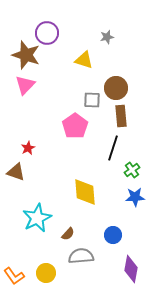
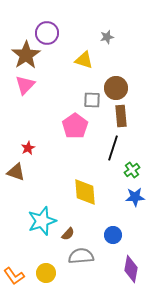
brown star: rotated 20 degrees clockwise
cyan star: moved 5 px right, 3 px down; rotated 8 degrees clockwise
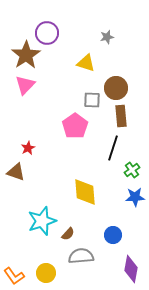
yellow triangle: moved 2 px right, 3 px down
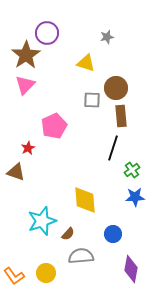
pink pentagon: moved 21 px left; rotated 10 degrees clockwise
yellow diamond: moved 8 px down
blue circle: moved 1 px up
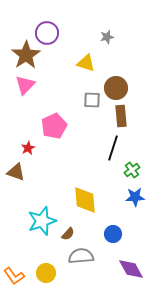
purple diamond: rotated 40 degrees counterclockwise
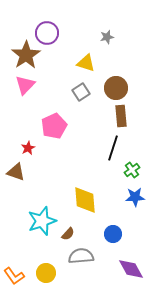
gray square: moved 11 px left, 8 px up; rotated 36 degrees counterclockwise
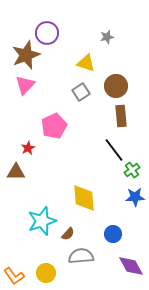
brown star: rotated 12 degrees clockwise
brown circle: moved 2 px up
black line: moved 1 px right, 2 px down; rotated 55 degrees counterclockwise
brown triangle: rotated 18 degrees counterclockwise
yellow diamond: moved 1 px left, 2 px up
purple diamond: moved 3 px up
